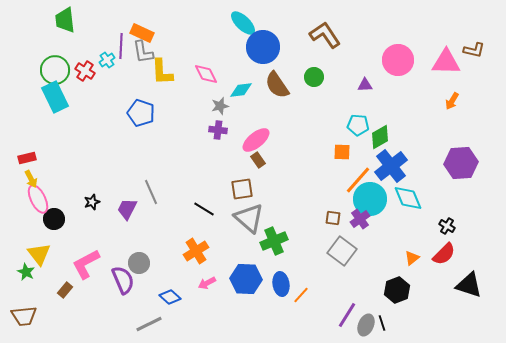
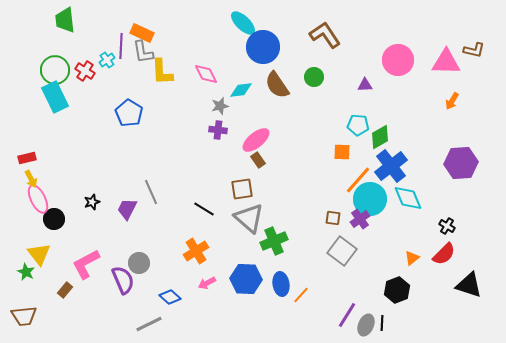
blue pentagon at (141, 113): moved 12 px left; rotated 12 degrees clockwise
black line at (382, 323): rotated 21 degrees clockwise
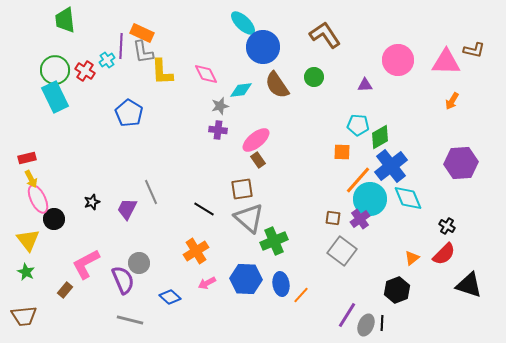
yellow triangle at (39, 254): moved 11 px left, 14 px up
gray line at (149, 324): moved 19 px left, 4 px up; rotated 40 degrees clockwise
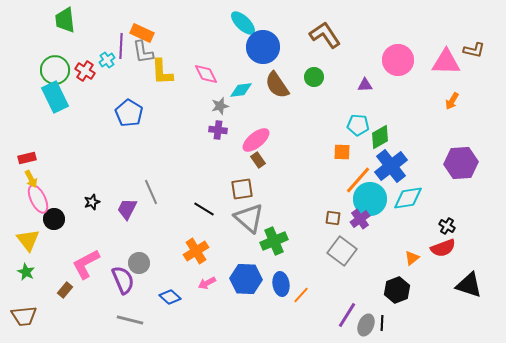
cyan diamond at (408, 198): rotated 76 degrees counterclockwise
red semicircle at (444, 254): moved 1 px left, 6 px up; rotated 25 degrees clockwise
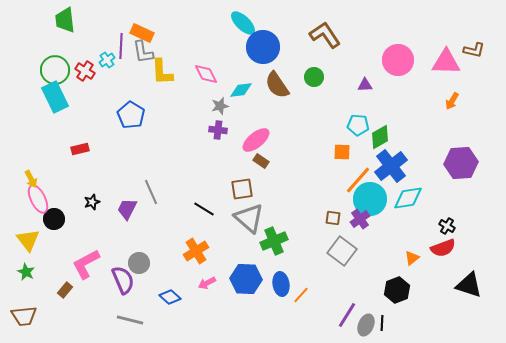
blue pentagon at (129, 113): moved 2 px right, 2 px down
red rectangle at (27, 158): moved 53 px right, 9 px up
brown rectangle at (258, 160): moved 3 px right, 1 px down; rotated 21 degrees counterclockwise
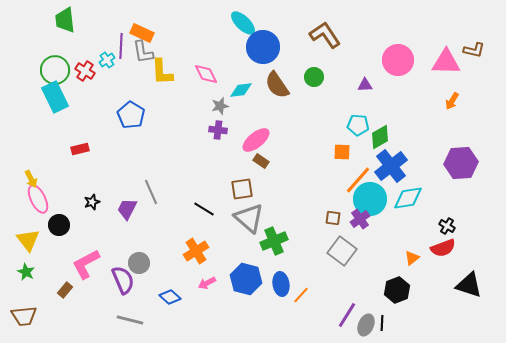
black circle at (54, 219): moved 5 px right, 6 px down
blue hexagon at (246, 279): rotated 12 degrees clockwise
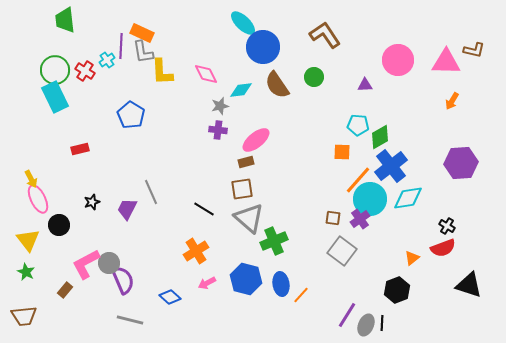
brown rectangle at (261, 161): moved 15 px left, 1 px down; rotated 49 degrees counterclockwise
gray circle at (139, 263): moved 30 px left
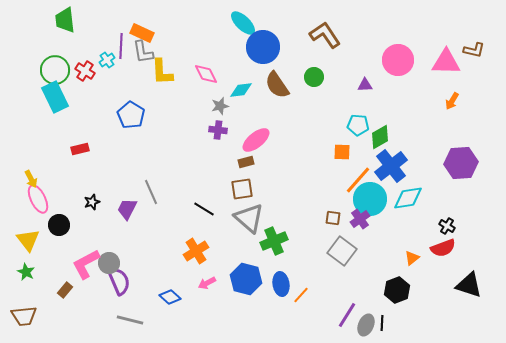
purple semicircle at (123, 280): moved 4 px left, 1 px down
